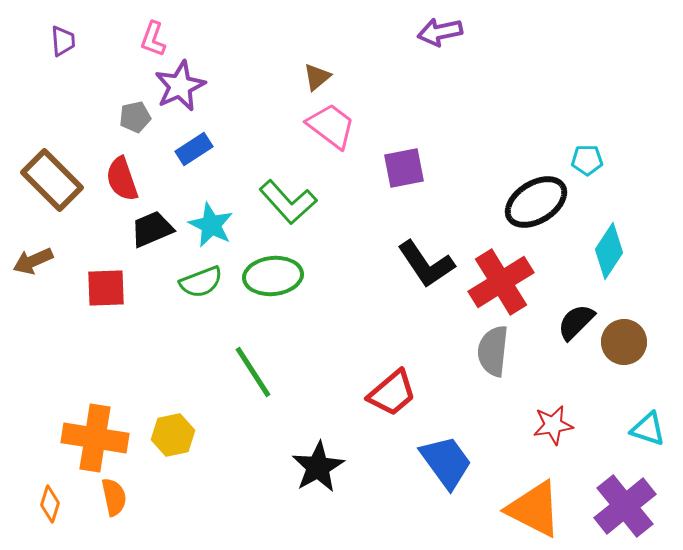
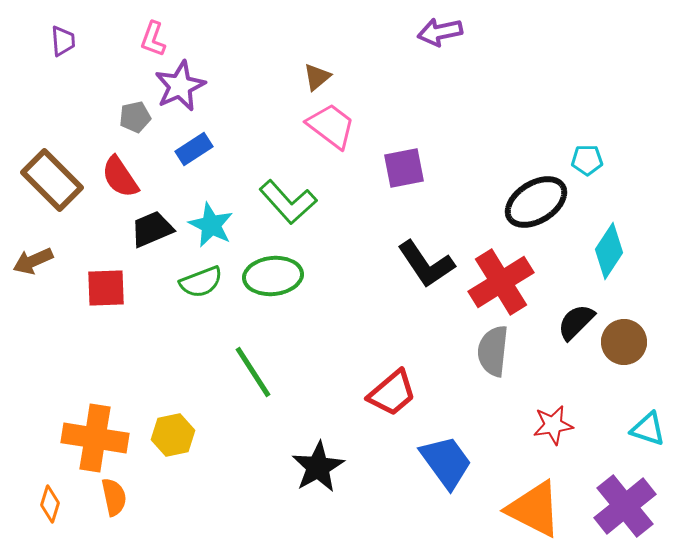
red semicircle: moved 2 px left, 2 px up; rotated 15 degrees counterclockwise
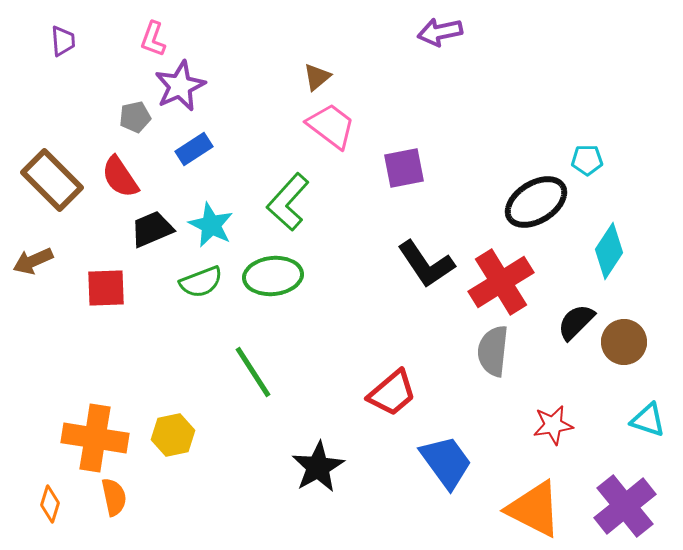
green L-shape: rotated 84 degrees clockwise
cyan triangle: moved 9 px up
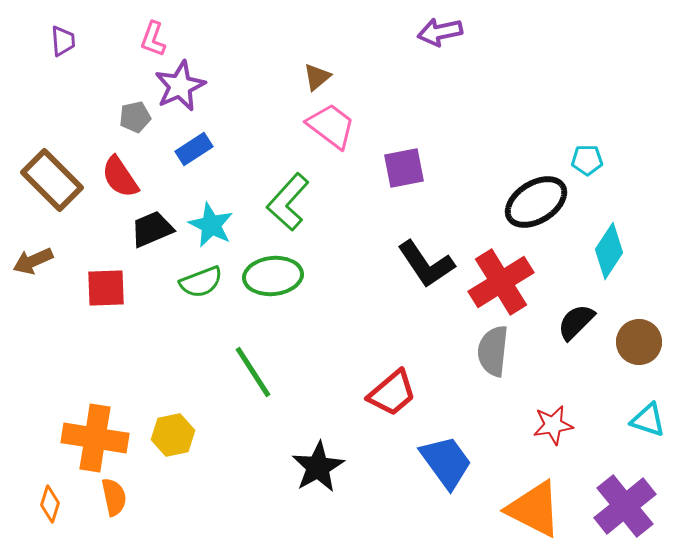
brown circle: moved 15 px right
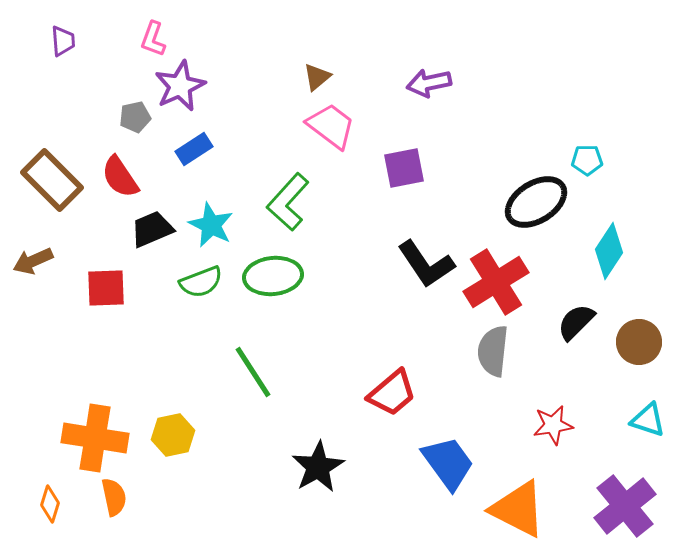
purple arrow: moved 11 px left, 51 px down
red cross: moved 5 px left
blue trapezoid: moved 2 px right, 1 px down
orange triangle: moved 16 px left
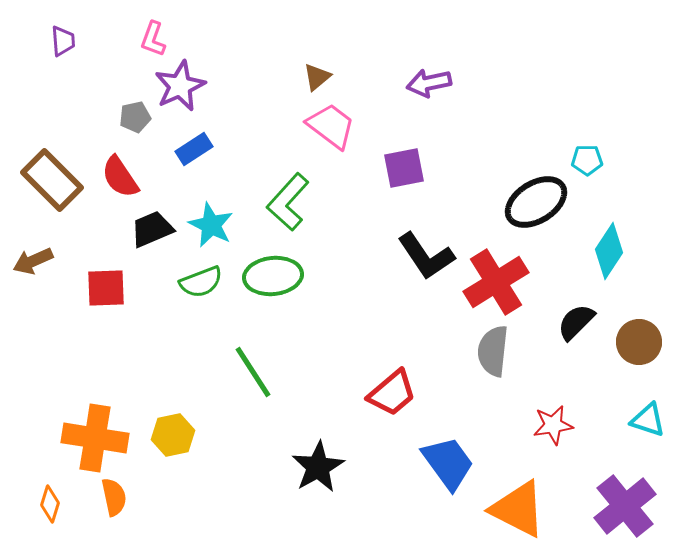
black L-shape: moved 8 px up
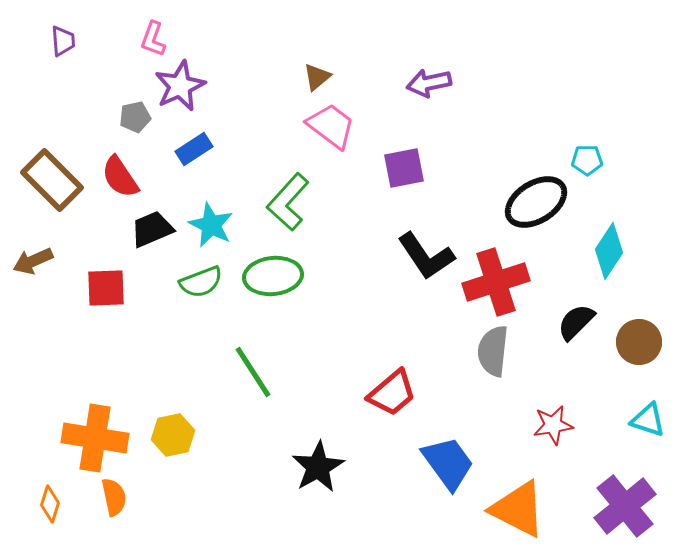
red cross: rotated 14 degrees clockwise
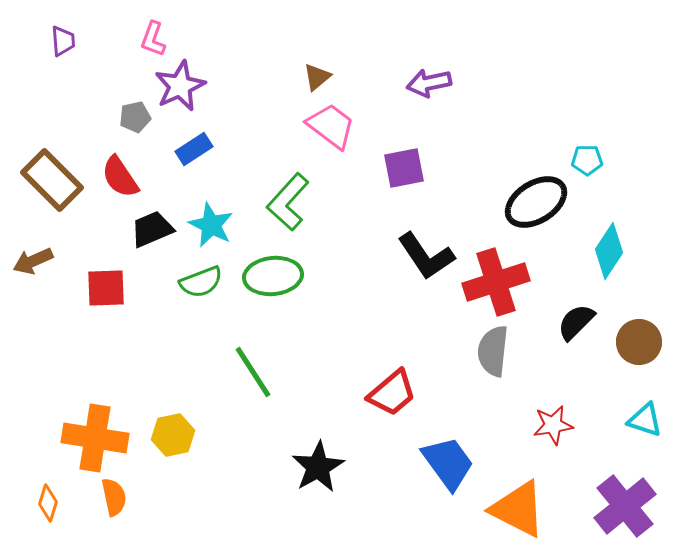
cyan triangle: moved 3 px left
orange diamond: moved 2 px left, 1 px up
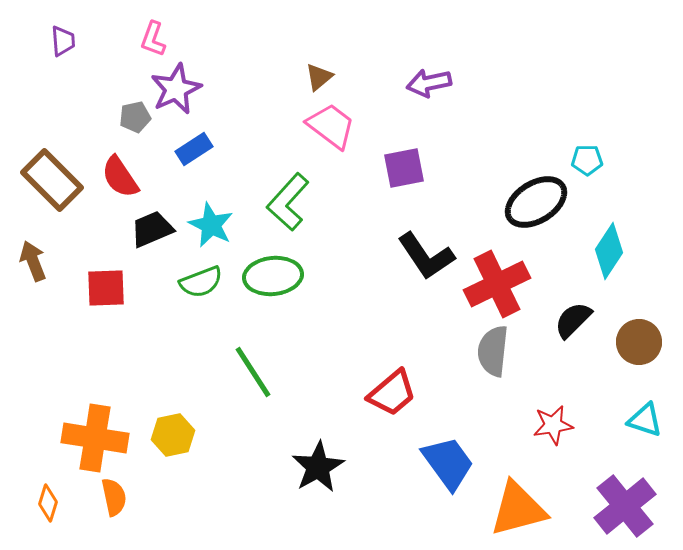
brown triangle: moved 2 px right
purple star: moved 4 px left, 3 px down
brown arrow: rotated 93 degrees clockwise
red cross: moved 1 px right, 2 px down; rotated 8 degrees counterclockwise
black semicircle: moved 3 px left, 2 px up
orange triangle: rotated 42 degrees counterclockwise
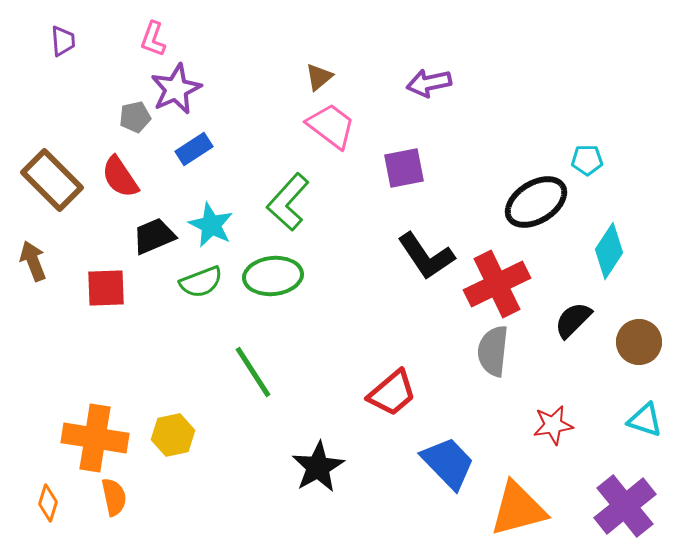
black trapezoid: moved 2 px right, 7 px down
blue trapezoid: rotated 8 degrees counterclockwise
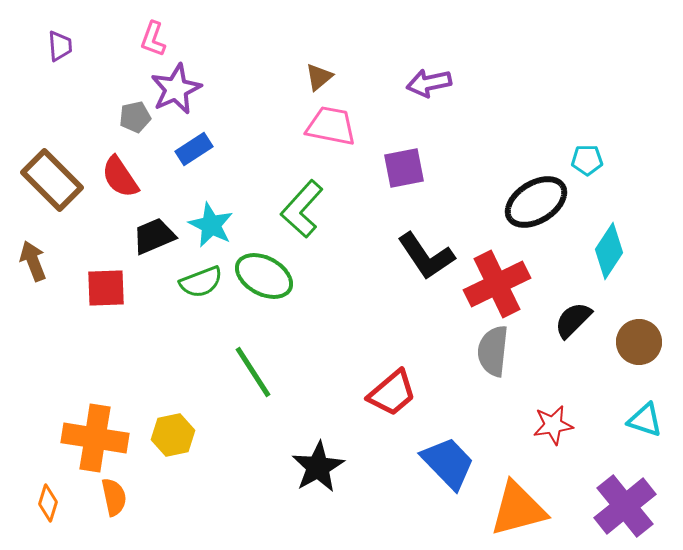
purple trapezoid: moved 3 px left, 5 px down
pink trapezoid: rotated 26 degrees counterclockwise
green L-shape: moved 14 px right, 7 px down
green ellipse: moved 9 px left; rotated 34 degrees clockwise
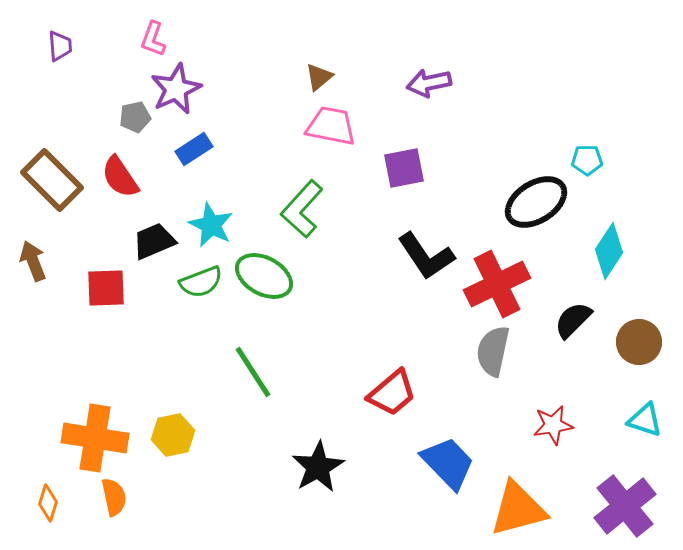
black trapezoid: moved 5 px down
gray semicircle: rotated 6 degrees clockwise
